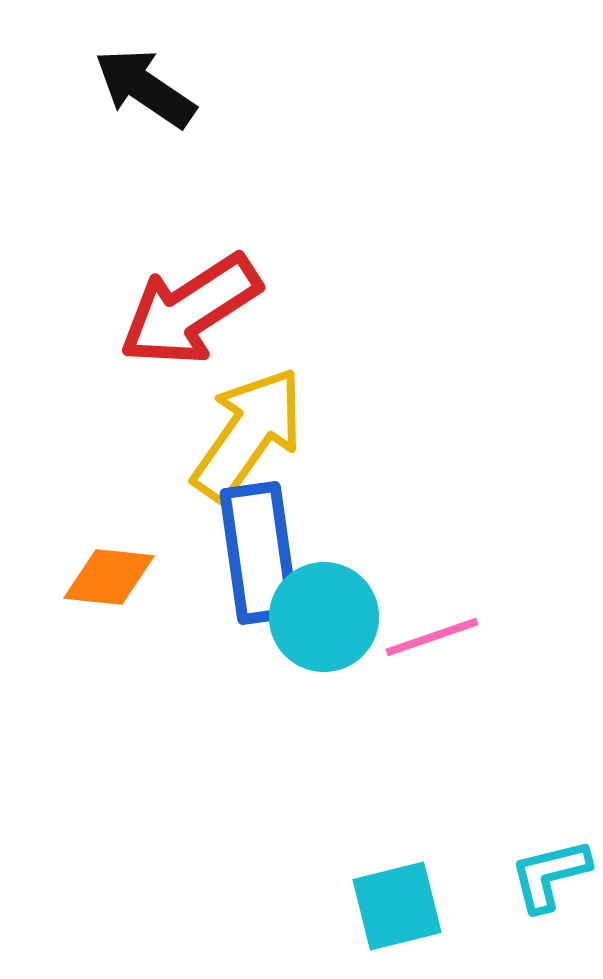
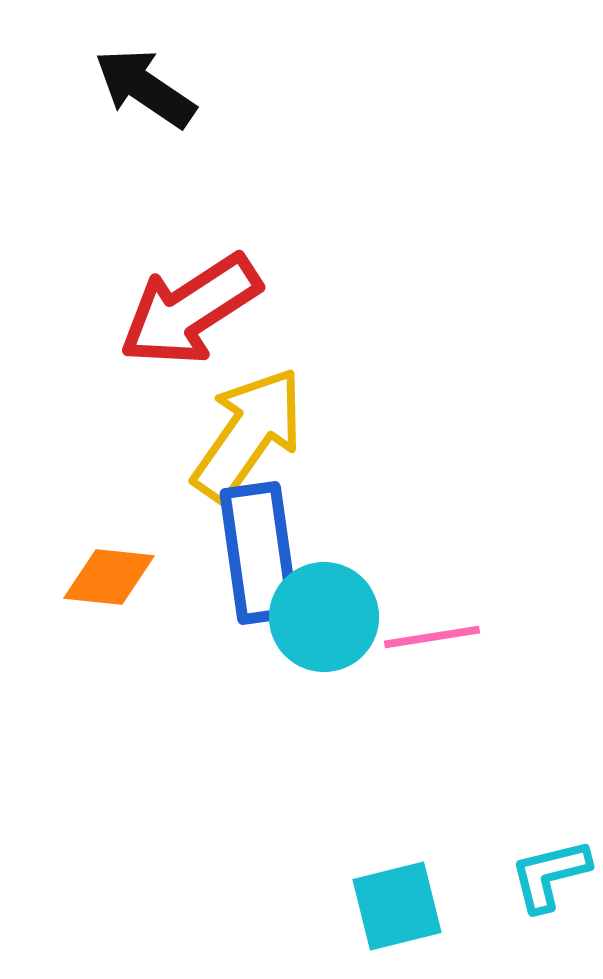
pink line: rotated 10 degrees clockwise
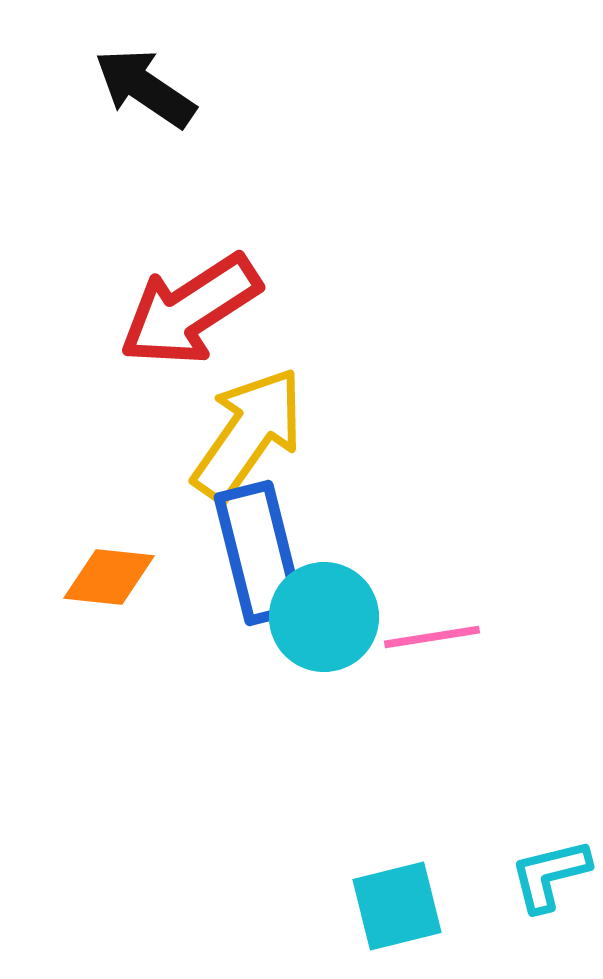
blue rectangle: rotated 6 degrees counterclockwise
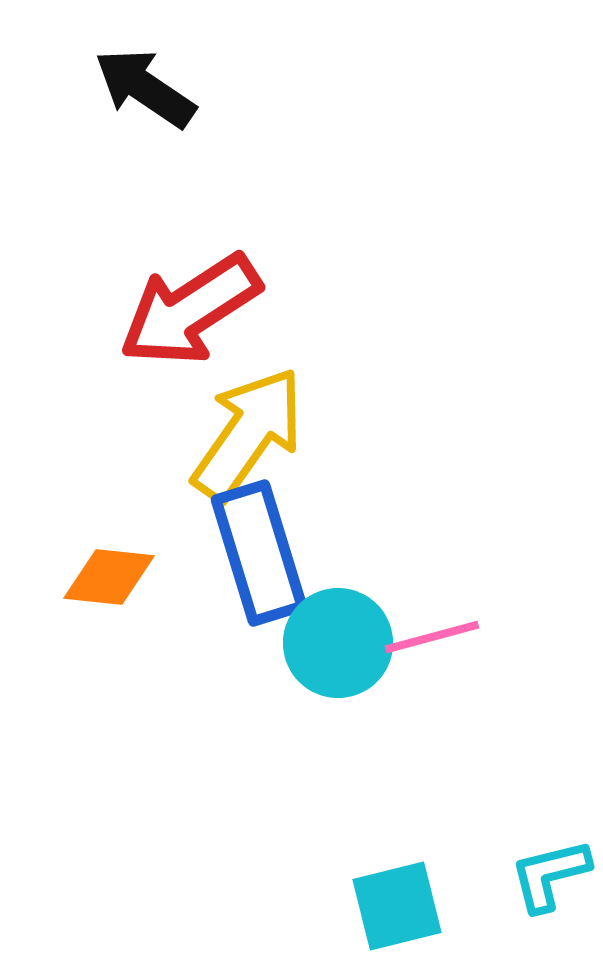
blue rectangle: rotated 3 degrees counterclockwise
cyan circle: moved 14 px right, 26 px down
pink line: rotated 6 degrees counterclockwise
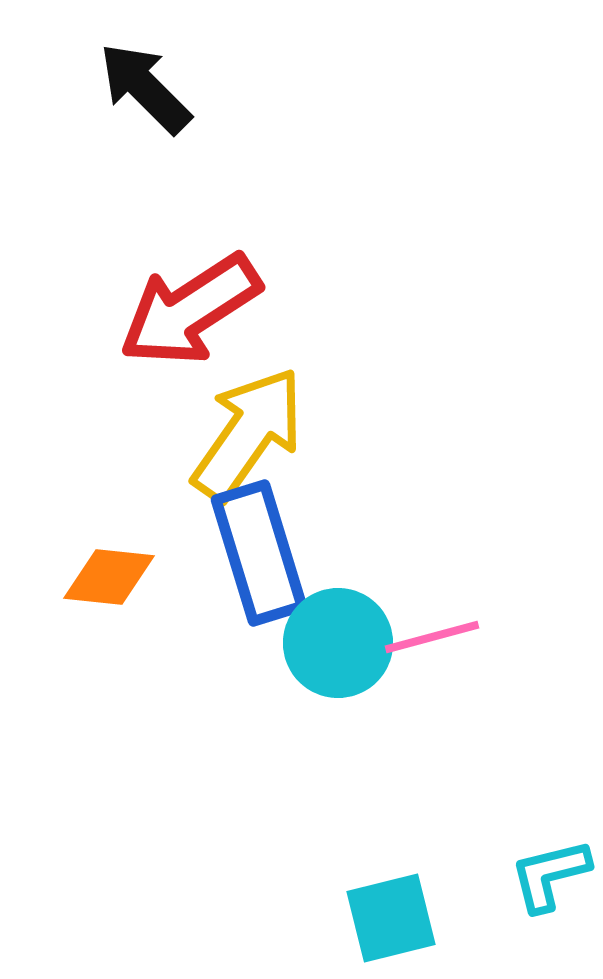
black arrow: rotated 11 degrees clockwise
cyan square: moved 6 px left, 12 px down
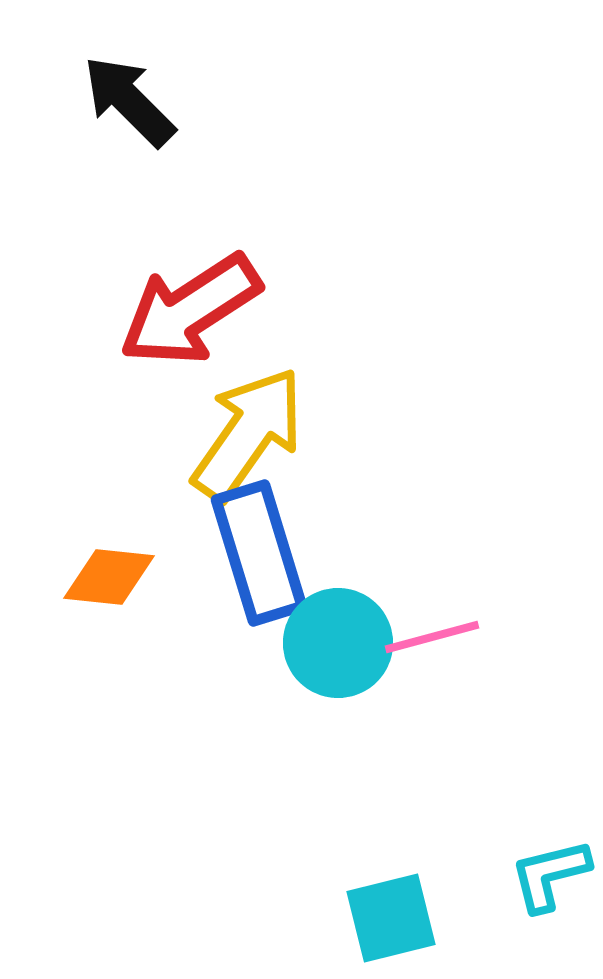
black arrow: moved 16 px left, 13 px down
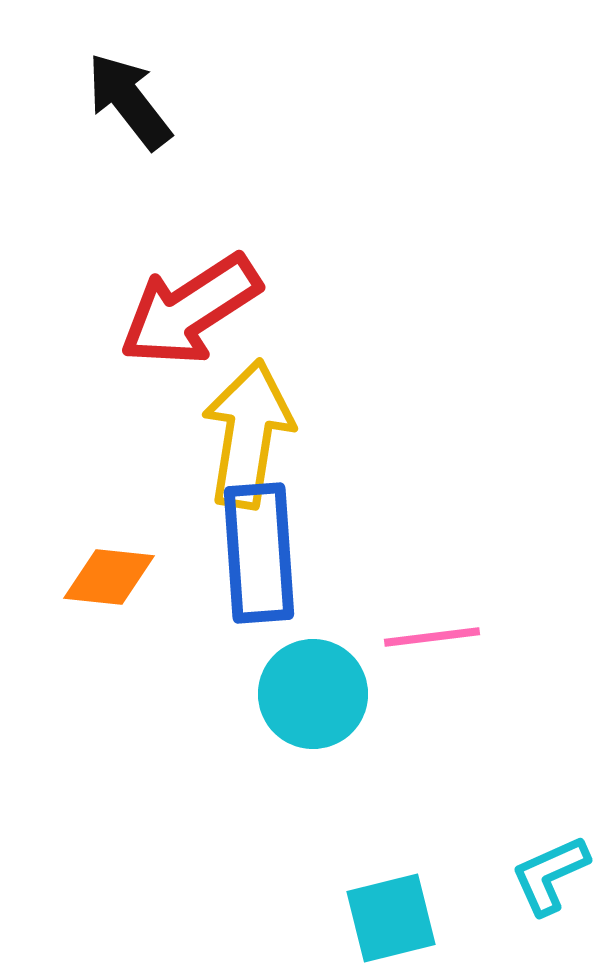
black arrow: rotated 7 degrees clockwise
yellow arrow: rotated 26 degrees counterclockwise
blue rectangle: rotated 13 degrees clockwise
pink line: rotated 8 degrees clockwise
cyan circle: moved 25 px left, 51 px down
cyan L-shape: rotated 10 degrees counterclockwise
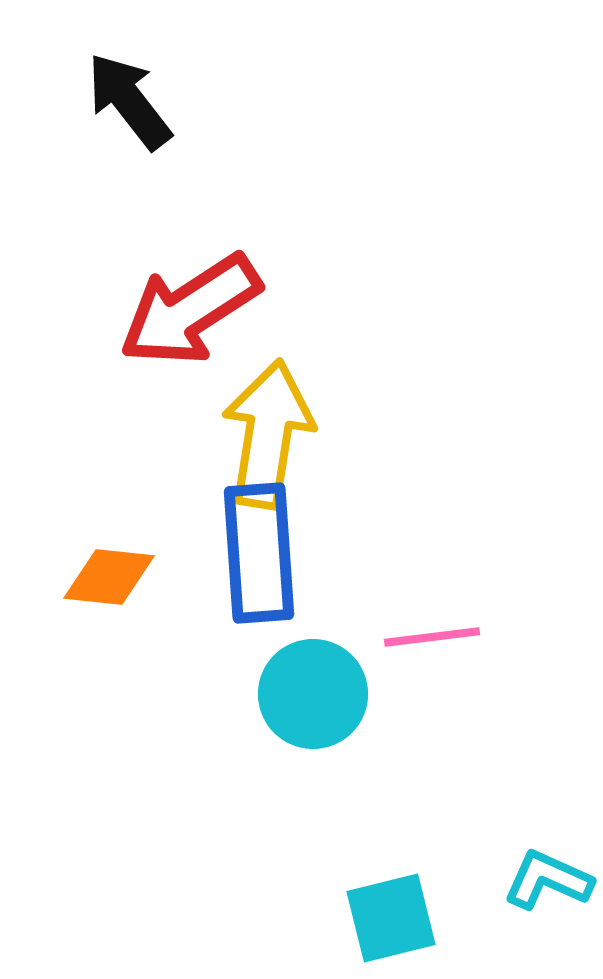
yellow arrow: moved 20 px right
cyan L-shape: moved 2 px left, 5 px down; rotated 48 degrees clockwise
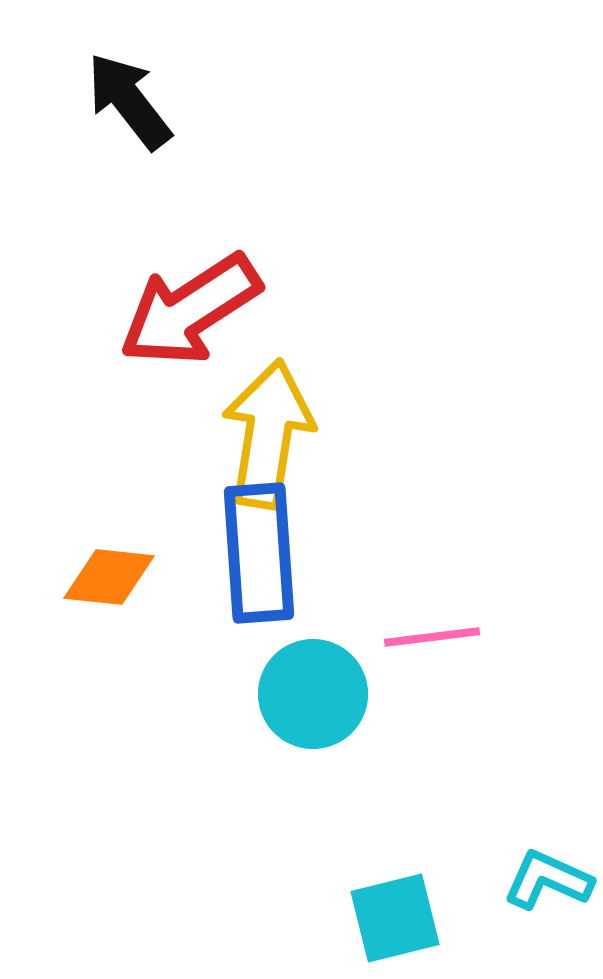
cyan square: moved 4 px right
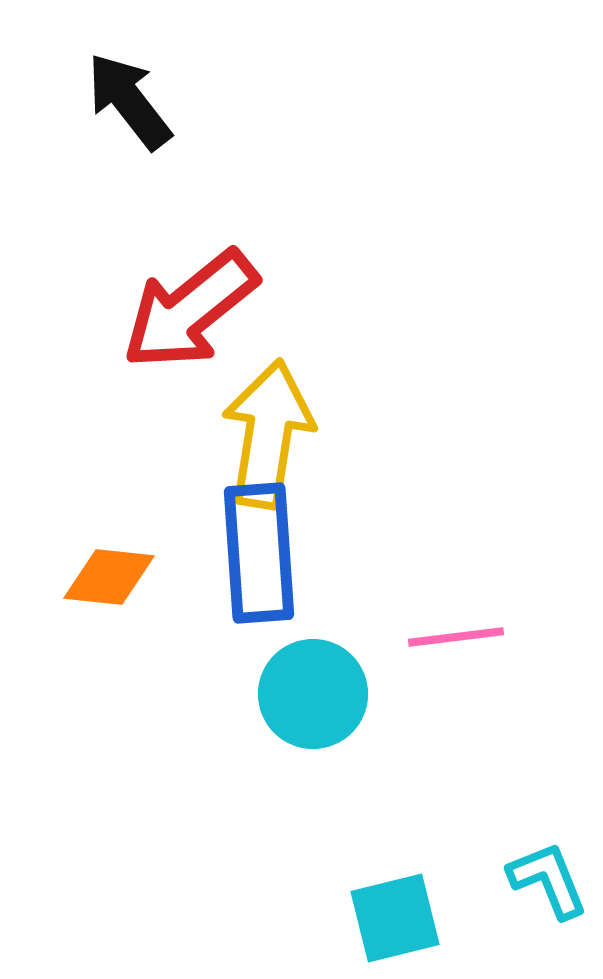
red arrow: rotated 6 degrees counterclockwise
pink line: moved 24 px right
cyan L-shape: rotated 44 degrees clockwise
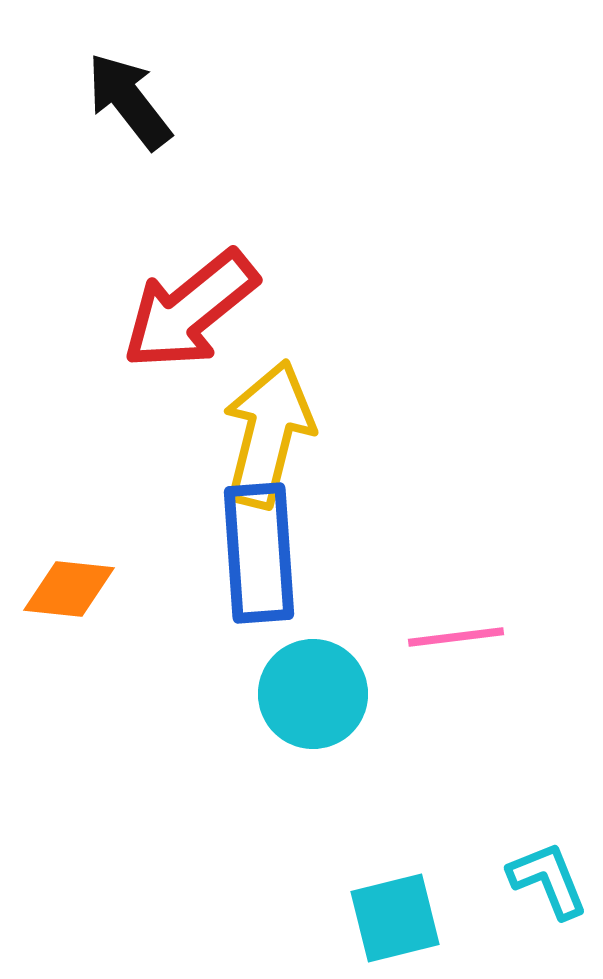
yellow arrow: rotated 5 degrees clockwise
orange diamond: moved 40 px left, 12 px down
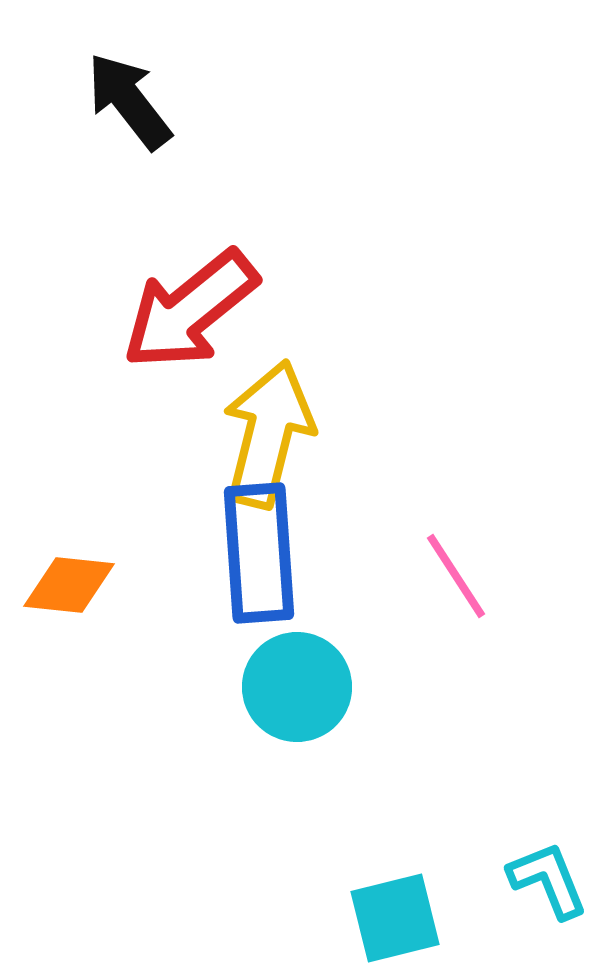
orange diamond: moved 4 px up
pink line: moved 61 px up; rotated 64 degrees clockwise
cyan circle: moved 16 px left, 7 px up
